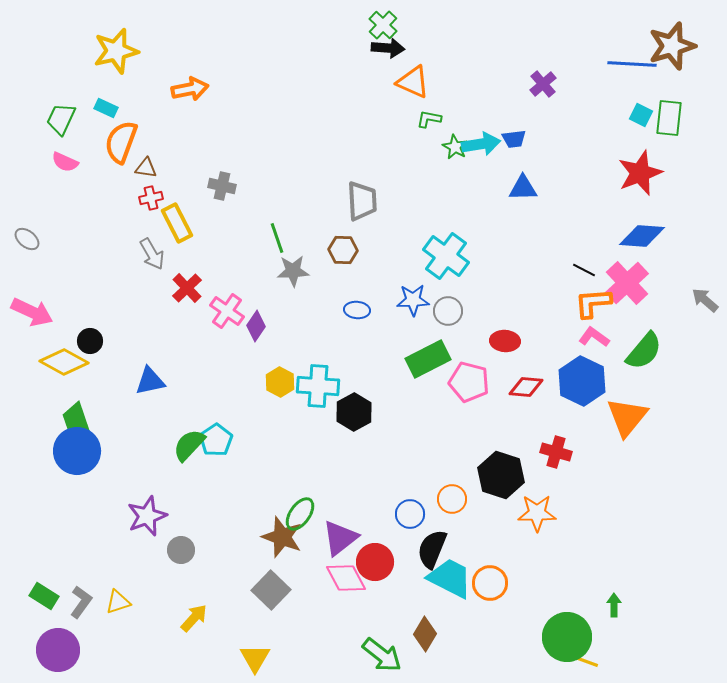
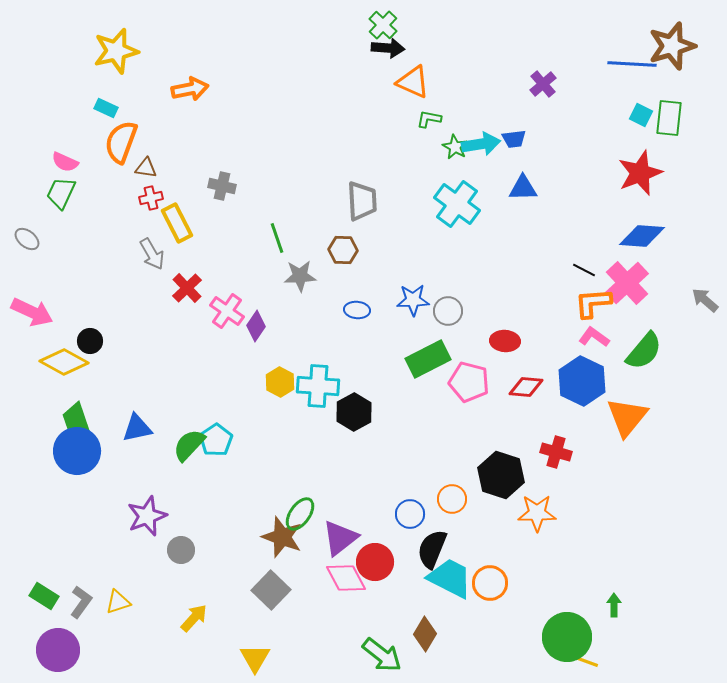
green trapezoid at (61, 119): moved 74 px down
cyan cross at (446, 256): moved 11 px right, 52 px up
gray star at (293, 271): moved 7 px right, 5 px down
blue triangle at (150, 381): moved 13 px left, 47 px down
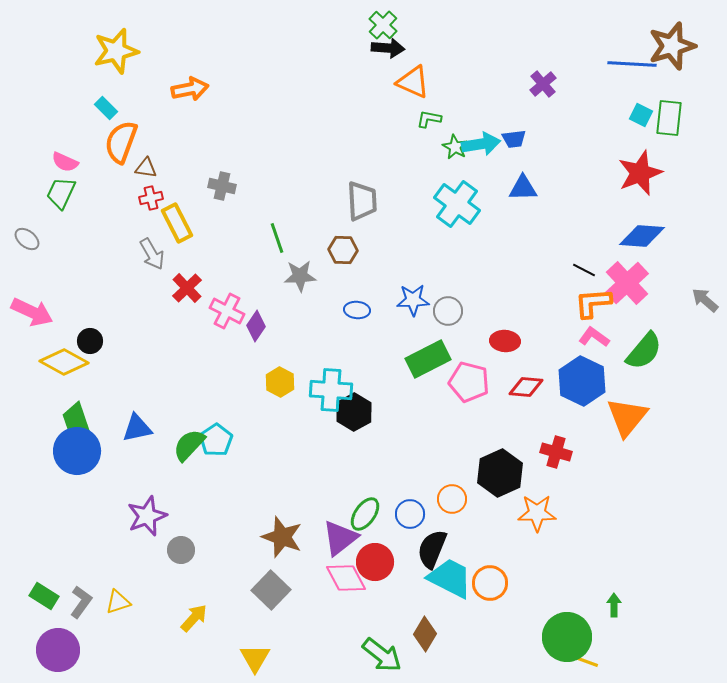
cyan rectangle at (106, 108): rotated 20 degrees clockwise
pink cross at (227, 311): rotated 8 degrees counterclockwise
cyan cross at (318, 386): moved 13 px right, 4 px down
black hexagon at (501, 475): moved 1 px left, 2 px up; rotated 18 degrees clockwise
green ellipse at (300, 514): moved 65 px right
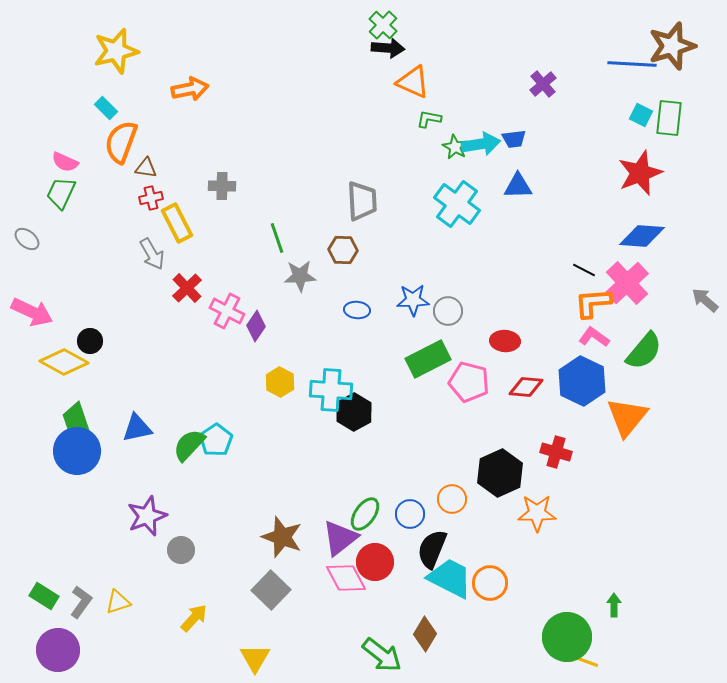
gray cross at (222, 186): rotated 12 degrees counterclockwise
blue triangle at (523, 188): moved 5 px left, 2 px up
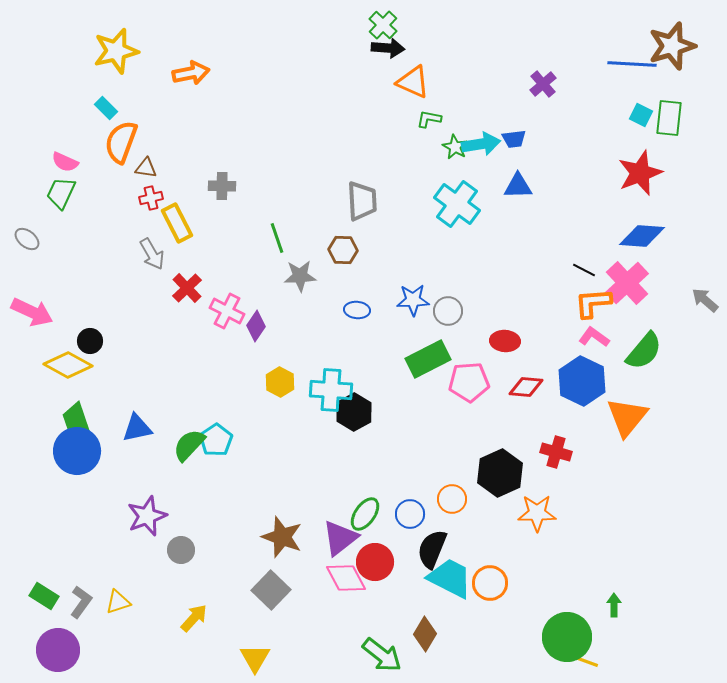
orange arrow at (190, 89): moved 1 px right, 16 px up
yellow diamond at (64, 362): moved 4 px right, 3 px down
pink pentagon at (469, 382): rotated 18 degrees counterclockwise
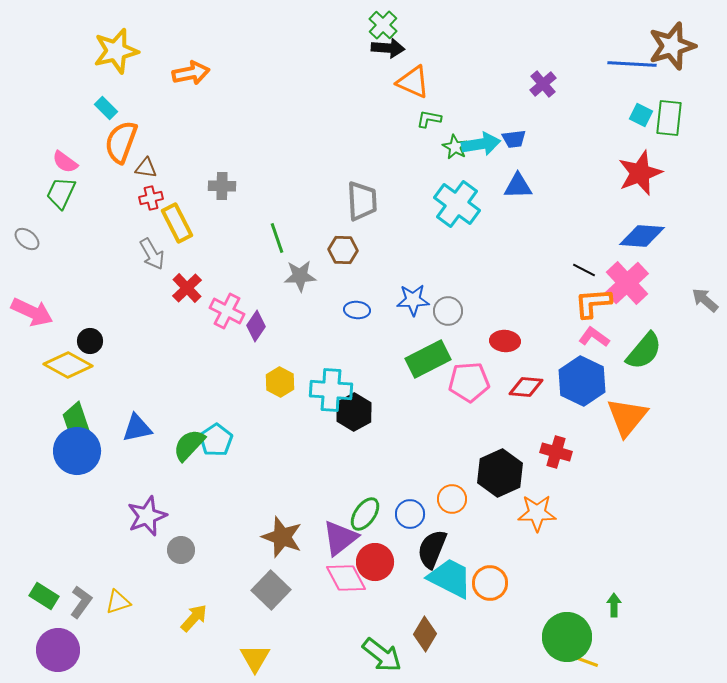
pink semicircle at (65, 162): rotated 12 degrees clockwise
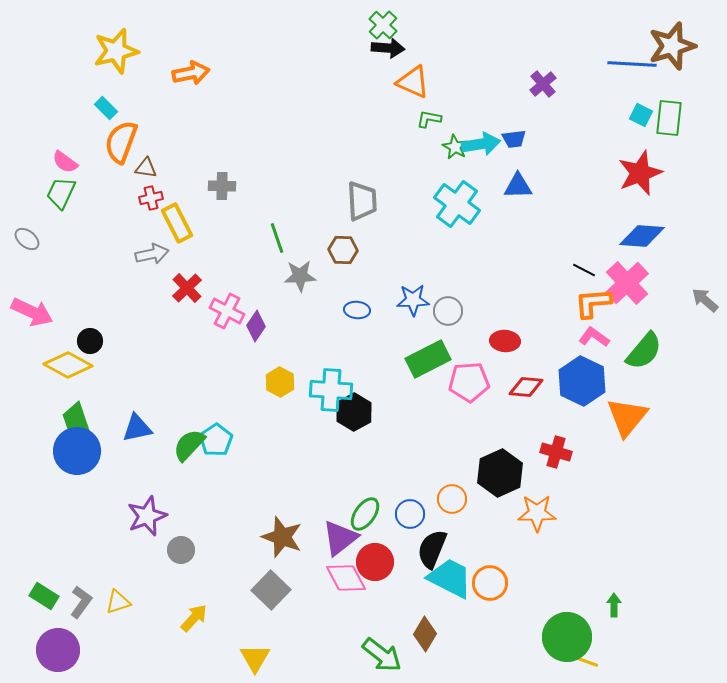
gray arrow at (152, 254): rotated 72 degrees counterclockwise
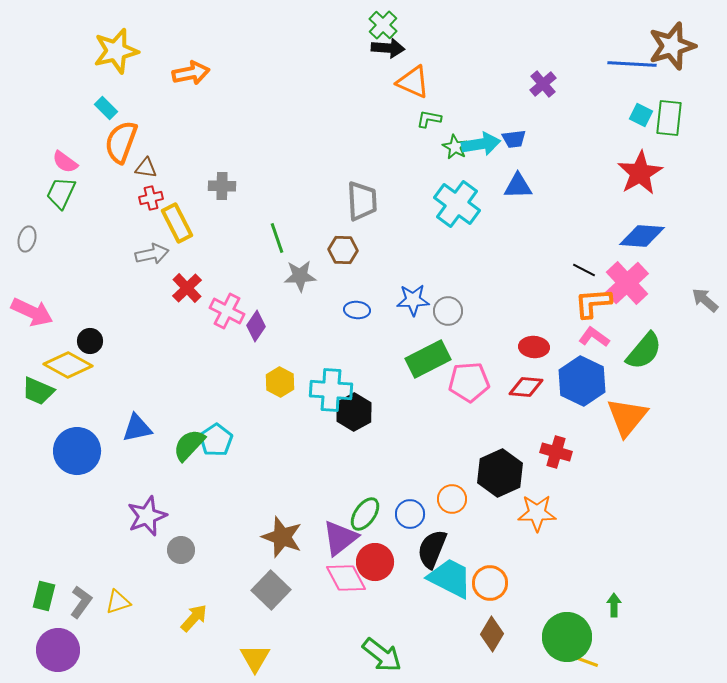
red star at (640, 173): rotated 9 degrees counterclockwise
gray ellipse at (27, 239): rotated 65 degrees clockwise
red ellipse at (505, 341): moved 29 px right, 6 px down
green trapezoid at (76, 419): moved 38 px left, 28 px up; rotated 48 degrees counterclockwise
green rectangle at (44, 596): rotated 72 degrees clockwise
brown diamond at (425, 634): moved 67 px right
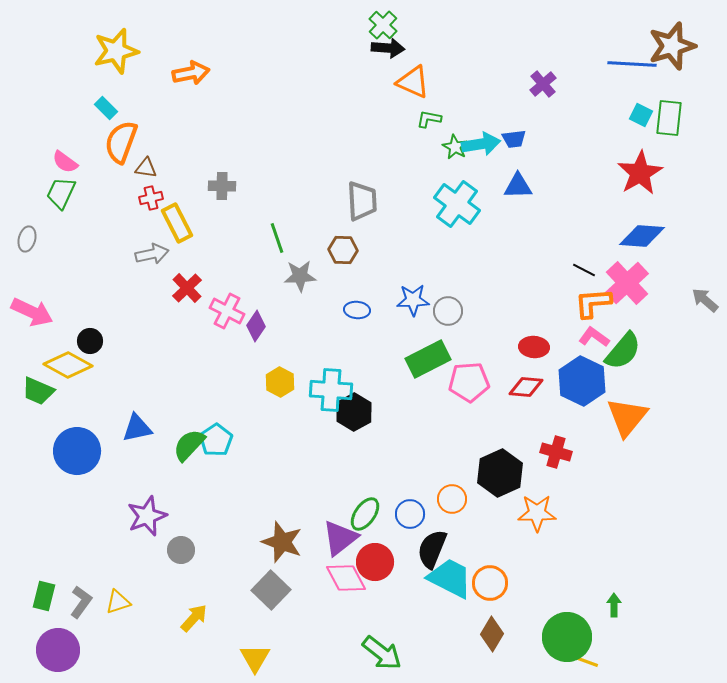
green semicircle at (644, 351): moved 21 px left
brown star at (282, 537): moved 5 px down
green arrow at (382, 655): moved 2 px up
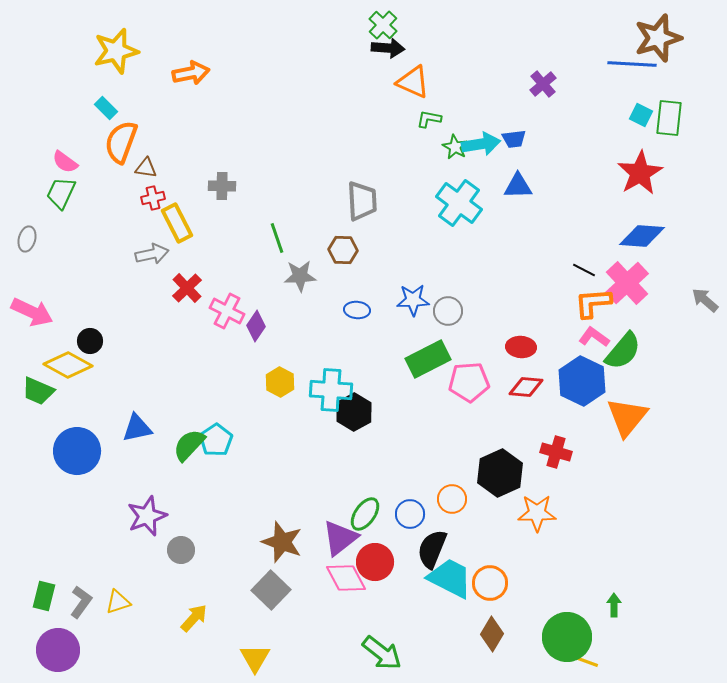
brown star at (672, 46): moved 14 px left, 8 px up
red cross at (151, 198): moved 2 px right
cyan cross at (457, 204): moved 2 px right, 1 px up
red ellipse at (534, 347): moved 13 px left
